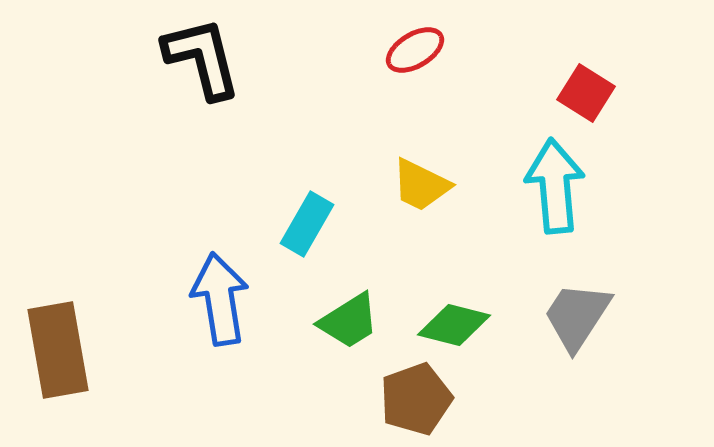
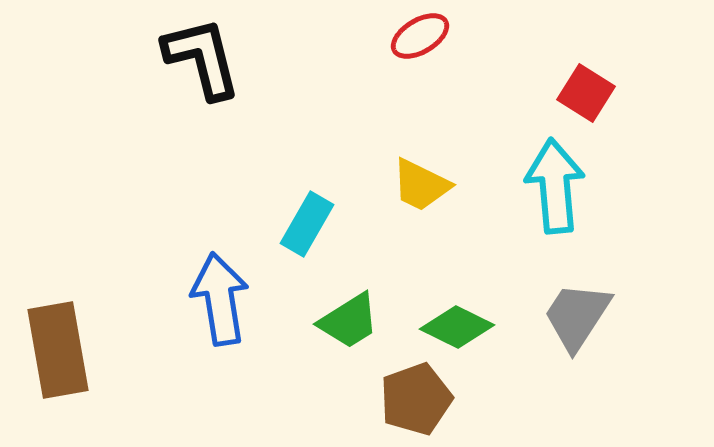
red ellipse: moved 5 px right, 14 px up
green diamond: moved 3 px right, 2 px down; rotated 12 degrees clockwise
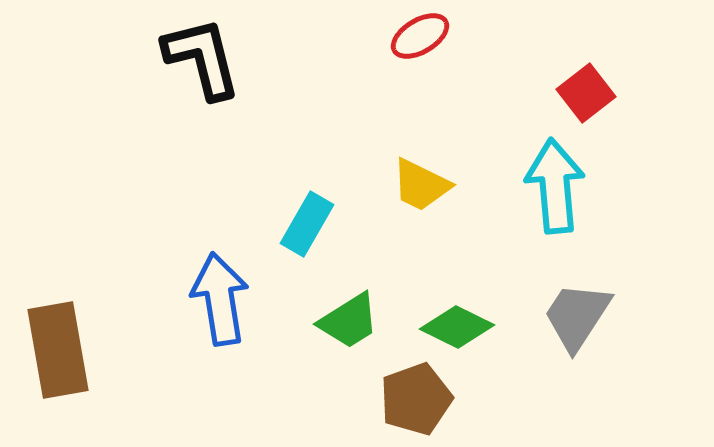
red square: rotated 20 degrees clockwise
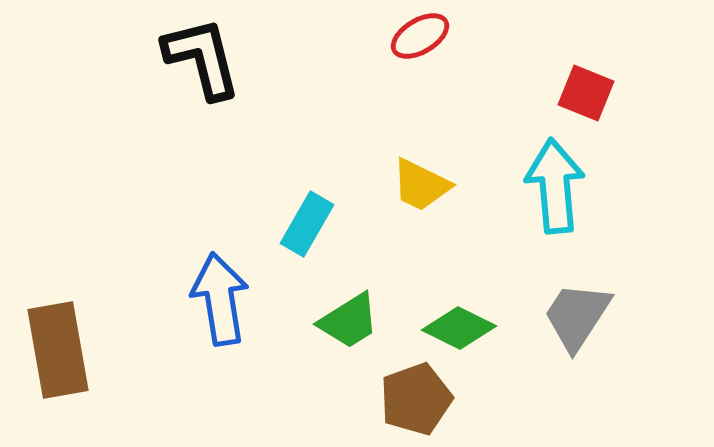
red square: rotated 30 degrees counterclockwise
green diamond: moved 2 px right, 1 px down
